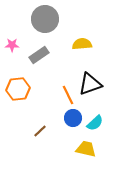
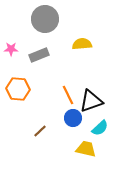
pink star: moved 1 px left, 4 px down
gray rectangle: rotated 12 degrees clockwise
black triangle: moved 1 px right, 17 px down
orange hexagon: rotated 10 degrees clockwise
cyan semicircle: moved 5 px right, 5 px down
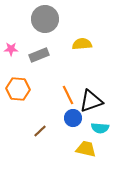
cyan semicircle: rotated 48 degrees clockwise
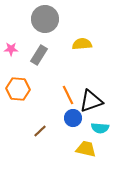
gray rectangle: rotated 36 degrees counterclockwise
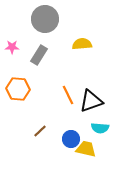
pink star: moved 1 px right, 2 px up
blue circle: moved 2 px left, 21 px down
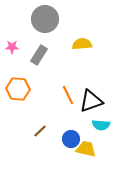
cyan semicircle: moved 1 px right, 3 px up
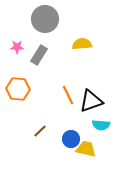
pink star: moved 5 px right
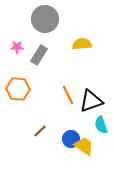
cyan semicircle: rotated 66 degrees clockwise
yellow trapezoid: moved 2 px left, 3 px up; rotated 20 degrees clockwise
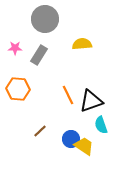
pink star: moved 2 px left, 1 px down
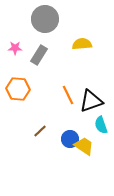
blue circle: moved 1 px left
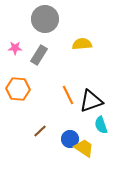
yellow trapezoid: moved 2 px down
